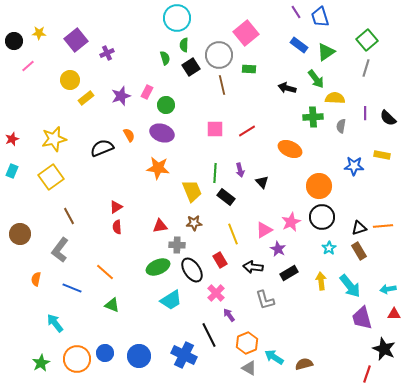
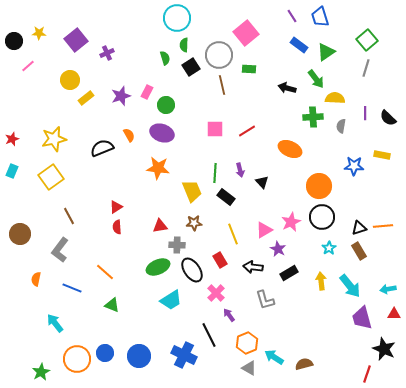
purple line at (296, 12): moved 4 px left, 4 px down
green star at (41, 363): moved 9 px down
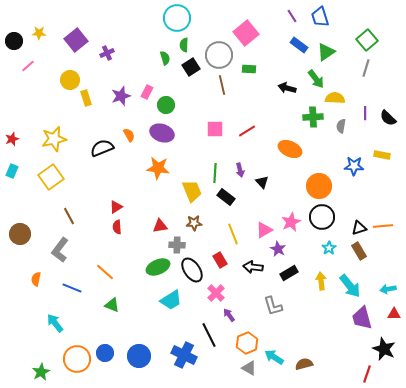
yellow rectangle at (86, 98): rotated 70 degrees counterclockwise
gray L-shape at (265, 300): moved 8 px right, 6 px down
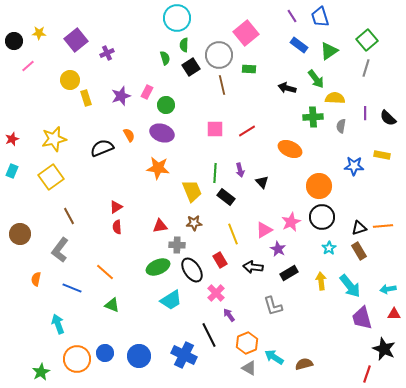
green triangle at (326, 52): moved 3 px right, 1 px up
cyan arrow at (55, 323): moved 3 px right, 1 px down; rotated 18 degrees clockwise
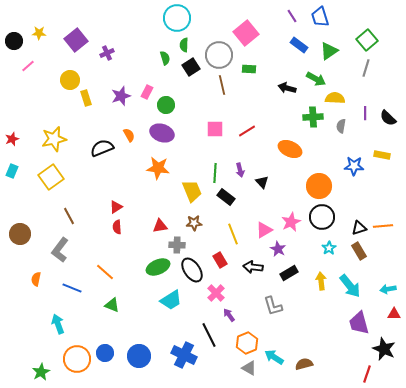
green arrow at (316, 79): rotated 24 degrees counterclockwise
purple trapezoid at (362, 318): moved 3 px left, 5 px down
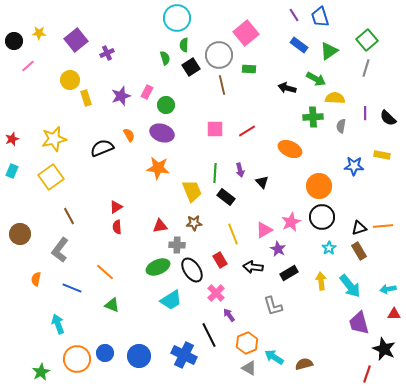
purple line at (292, 16): moved 2 px right, 1 px up
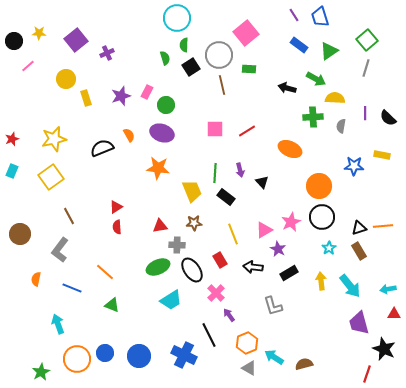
yellow circle at (70, 80): moved 4 px left, 1 px up
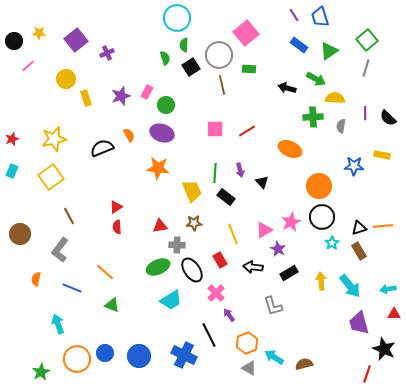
cyan star at (329, 248): moved 3 px right, 5 px up
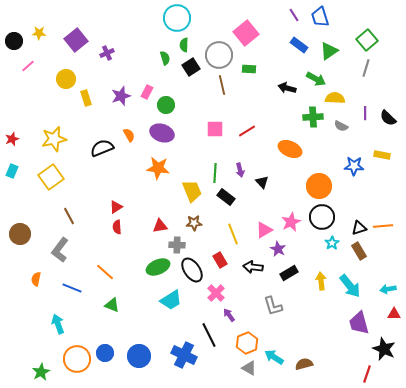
gray semicircle at (341, 126): rotated 72 degrees counterclockwise
